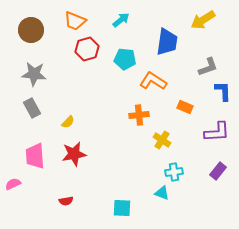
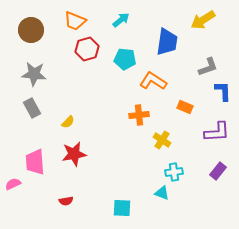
pink trapezoid: moved 6 px down
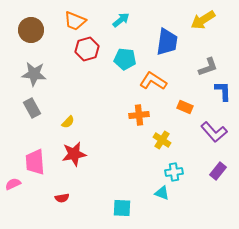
purple L-shape: moved 3 px left; rotated 52 degrees clockwise
red semicircle: moved 4 px left, 3 px up
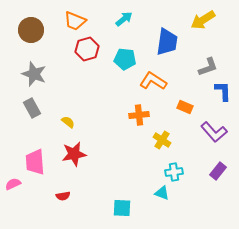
cyan arrow: moved 3 px right, 1 px up
gray star: rotated 15 degrees clockwise
yellow semicircle: rotated 96 degrees counterclockwise
red semicircle: moved 1 px right, 2 px up
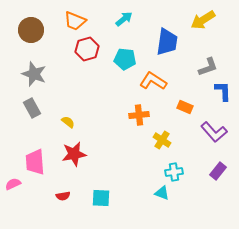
cyan square: moved 21 px left, 10 px up
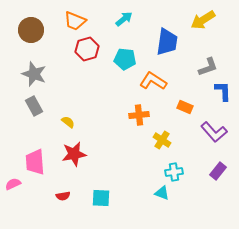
gray rectangle: moved 2 px right, 2 px up
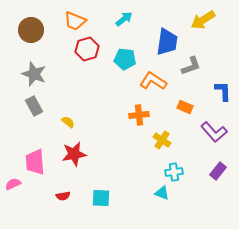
gray L-shape: moved 17 px left, 1 px up
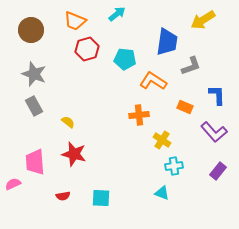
cyan arrow: moved 7 px left, 5 px up
blue L-shape: moved 6 px left, 4 px down
red star: rotated 25 degrees clockwise
cyan cross: moved 6 px up
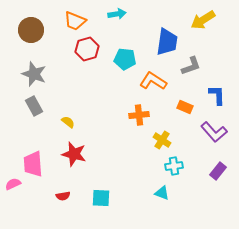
cyan arrow: rotated 30 degrees clockwise
pink trapezoid: moved 2 px left, 2 px down
